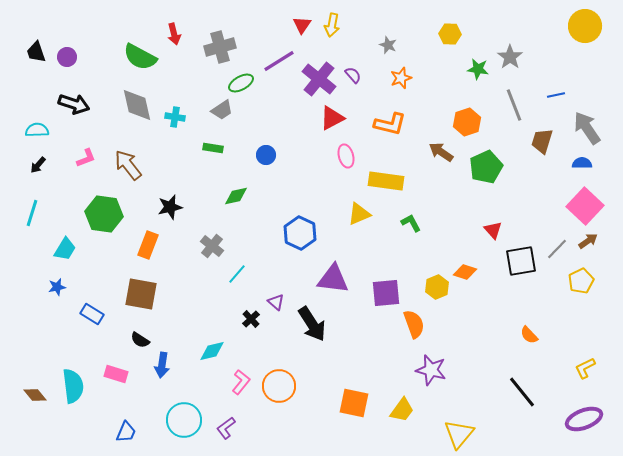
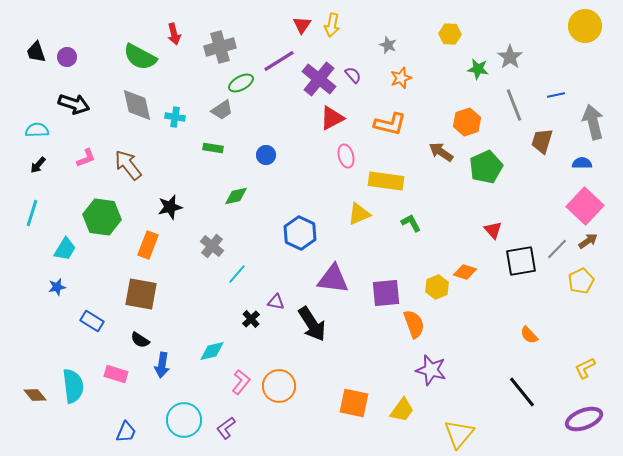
gray arrow at (587, 128): moved 6 px right, 6 px up; rotated 20 degrees clockwise
green hexagon at (104, 214): moved 2 px left, 3 px down
purple triangle at (276, 302): rotated 30 degrees counterclockwise
blue rectangle at (92, 314): moved 7 px down
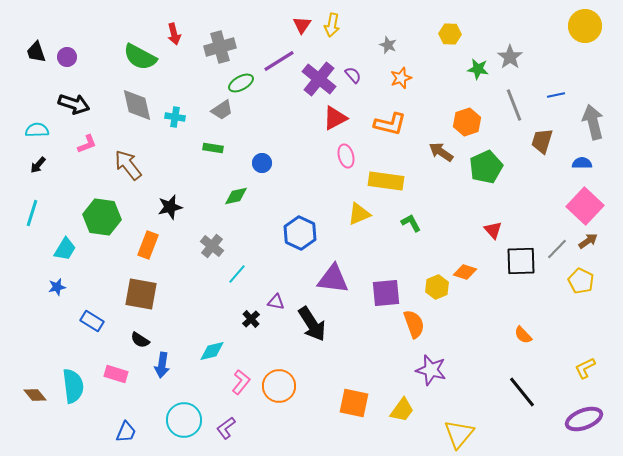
red triangle at (332, 118): moved 3 px right
blue circle at (266, 155): moved 4 px left, 8 px down
pink L-shape at (86, 158): moved 1 px right, 14 px up
black square at (521, 261): rotated 8 degrees clockwise
yellow pentagon at (581, 281): rotated 20 degrees counterclockwise
orange semicircle at (529, 335): moved 6 px left
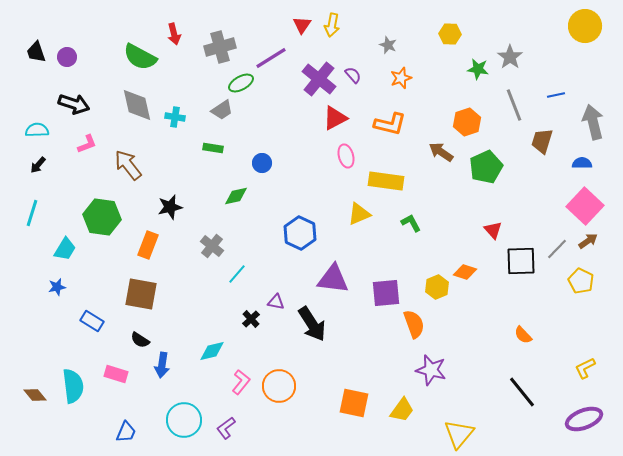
purple line at (279, 61): moved 8 px left, 3 px up
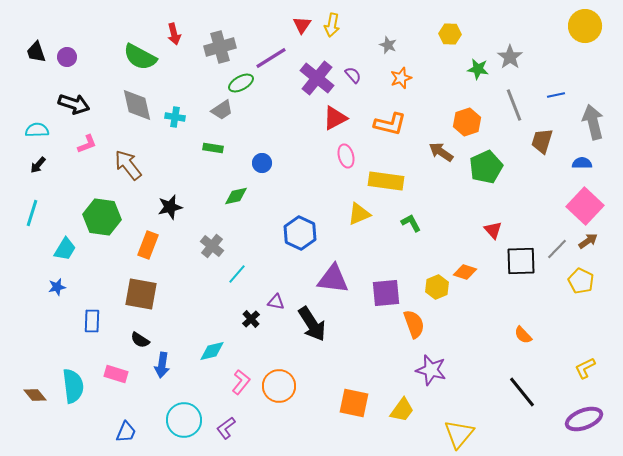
purple cross at (319, 79): moved 2 px left, 1 px up
blue rectangle at (92, 321): rotated 60 degrees clockwise
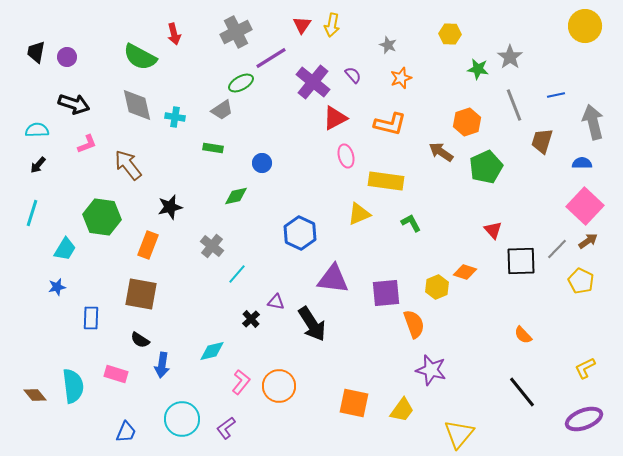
gray cross at (220, 47): moved 16 px right, 15 px up; rotated 12 degrees counterclockwise
black trapezoid at (36, 52): rotated 30 degrees clockwise
purple cross at (317, 78): moved 4 px left, 4 px down
blue rectangle at (92, 321): moved 1 px left, 3 px up
cyan circle at (184, 420): moved 2 px left, 1 px up
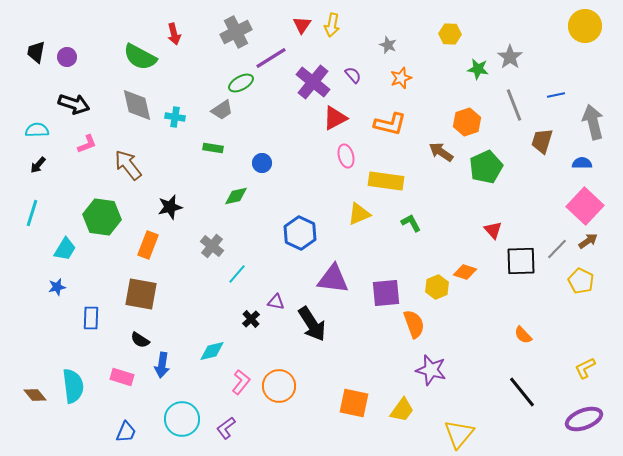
pink rectangle at (116, 374): moved 6 px right, 3 px down
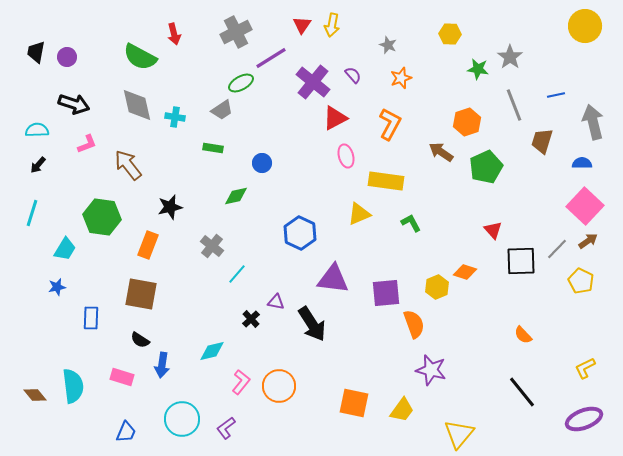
orange L-shape at (390, 124): rotated 76 degrees counterclockwise
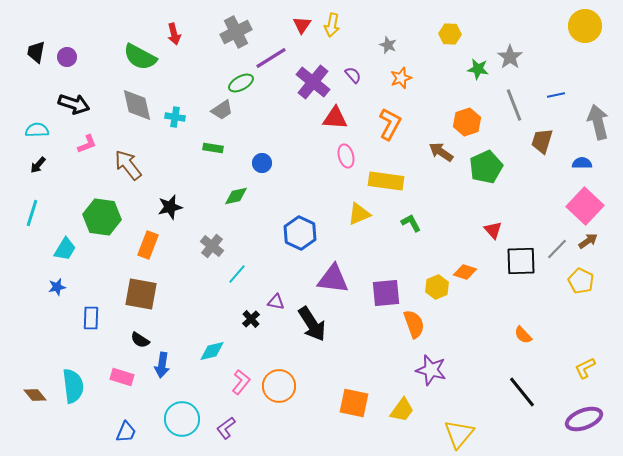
red triangle at (335, 118): rotated 32 degrees clockwise
gray arrow at (593, 122): moved 5 px right
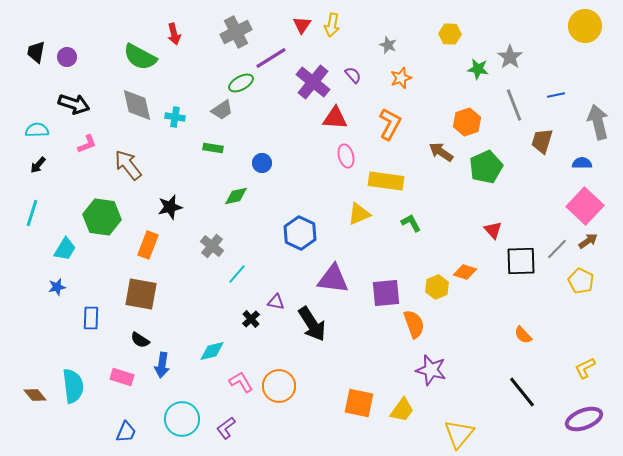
pink L-shape at (241, 382): rotated 70 degrees counterclockwise
orange square at (354, 403): moved 5 px right
